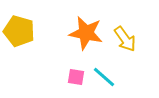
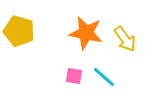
pink square: moved 2 px left, 1 px up
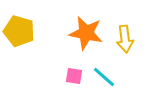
yellow arrow: rotated 28 degrees clockwise
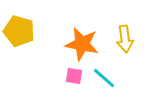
orange star: moved 4 px left, 11 px down
cyan line: moved 1 px down
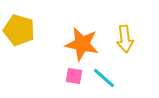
yellow pentagon: moved 1 px up
